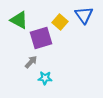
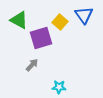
gray arrow: moved 1 px right, 3 px down
cyan star: moved 14 px right, 9 px down
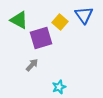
cyan star: rotated 24 degrees counterclockwise
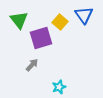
green triangle: rotated 24 degrees clockwise
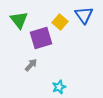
gray arrow: moved 1 px left
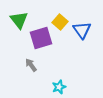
blue triangle: moved 2 px left, 15 px down
gray arrow: rotated 80 degrees counterclockwise
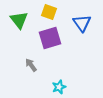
yellow square: moved 11 px left, 10 px up; rotated 21 degrees counterclockwise
blue triangle: moved 7 px up
purple square: moved 9 px right
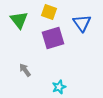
purple square: moved 3 px right
gray arrow: moved 6 px left, 5 px down
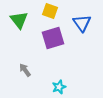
yellow square: moved 1 px right, 1 px up
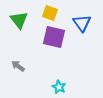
yellow square: moved 2 px down
purple square: moved 1 px right, 1 px up; rotated 30 degrees clockwise
gray arrow: moved 7 px left, 4 px up; rotated 16 degrees counterclockwise
cyan star: rotated 24 degrees counterclockwise
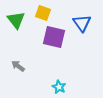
yellow square: moved 7 px left
green triangle: moved 3 px left
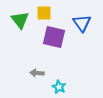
yellow square: moved 1 px right; rotated 21 degrees counterclockwise
green triangle: moved 4 px right
gray arrow: moved 19 px right, 7 px down; rotated 32 degrees counterclockwise
